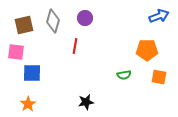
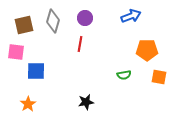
blue arrow: moved 28 px left
red line: moved 5 px right, 2 px up
blue square: moved 4 px right, 2 px up
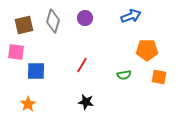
red line: moved 2 px right, 21 px down; rotated 21 degrees clockwise
black star: rotated 21 degrees clockwise
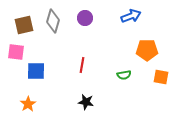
red line: rotated 21 degrees counterclockwise
orange square: moved 2 px right
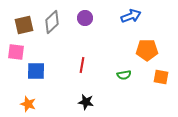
gray diamond: moved 1 px left, 1 px down; rotated 30 degrees clockwise
orange star: rotated 21 degrees counterclockwise
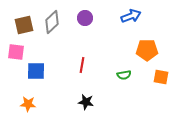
orange star: rotated 14 degrees counterclockwise
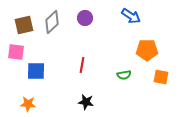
blue arrow: rotated 54 degrees clockwise
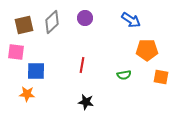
blue arrow: moved 4 px down
orange star: moved 1 px left, 10 px up
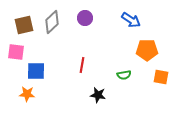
black star: moved 12 px right, 7 px up
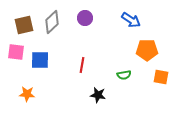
blue square: moved 4 px right, 11 px up
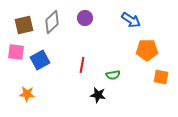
blue square: rotated 30 degrees counterclockwise
green semicircle: moved 11 px left
